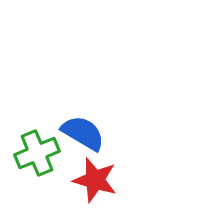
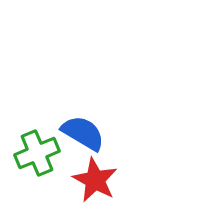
red star: rotated 12 degrees clockwise
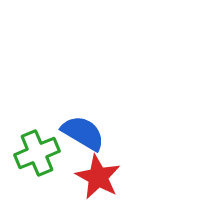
red star: moved 3 px right, 3 px up
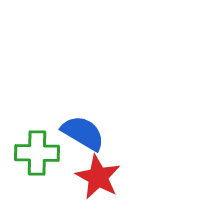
green cross: rotated 24 degrees clockwise
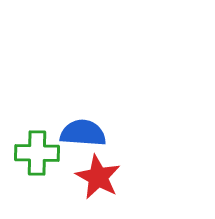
blue semicircle: rotated 27 degrees counterclockwise
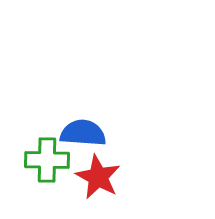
green cross: moved 10 px right, 7 px down
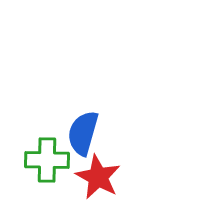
blue semicircle: rotated 78 degrees counterclockwise
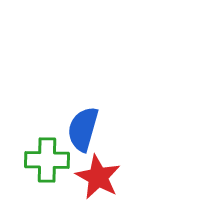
blue semicircle: moved 4 px up
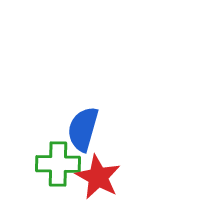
green cross: moved 11 px right, 4 px down
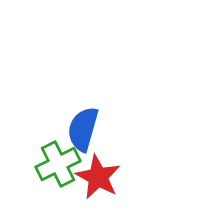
green cross: rotated 27 degrees counterclockwise
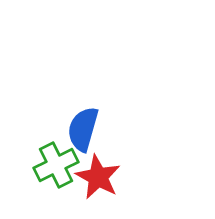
green cross: moved 2 px left, 1 px down
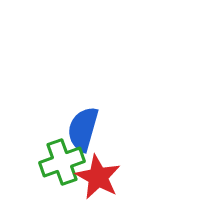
green cross: moved 6 px right, 3 px up; rotated 6 degrees clockwise
